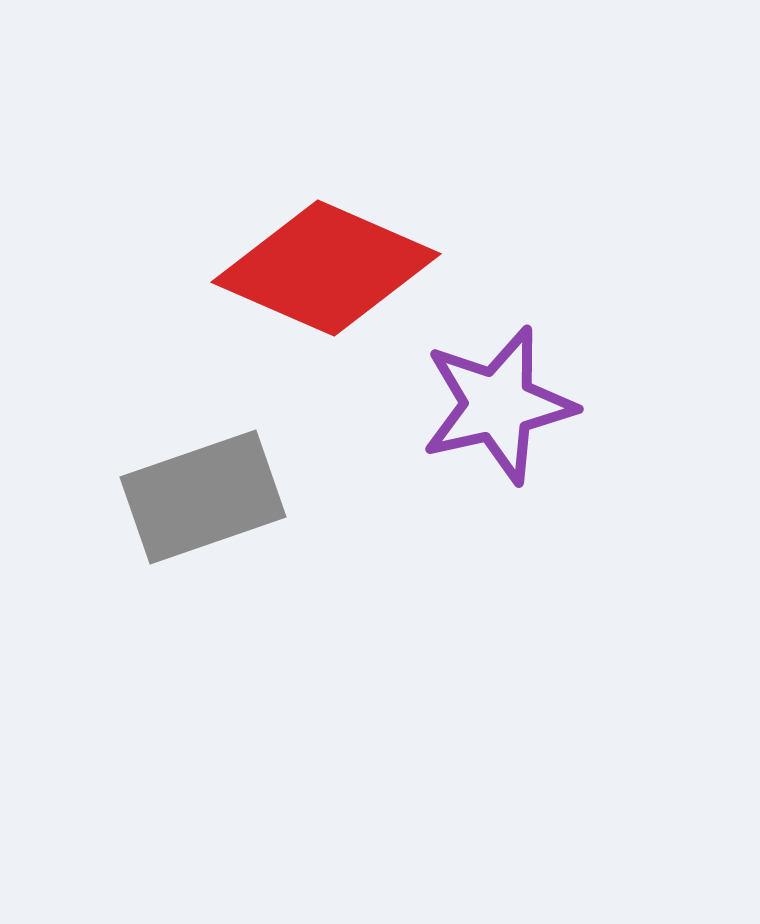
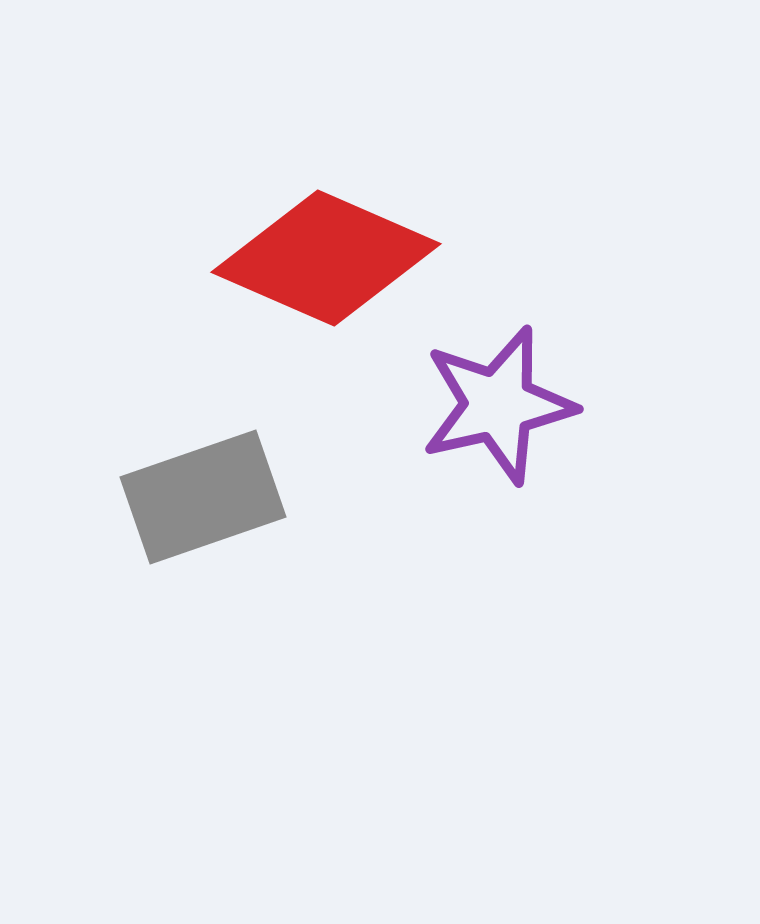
red diamond: moved 10 px up
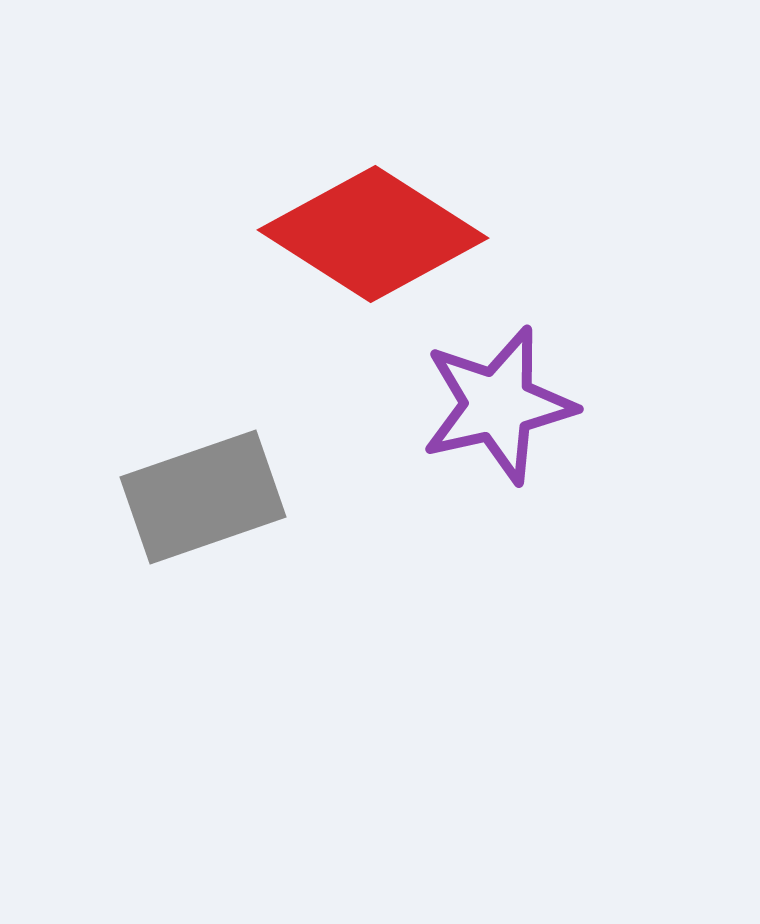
red diamond: moved 47 px right, 24 px up; rotated 9 degrees clockwise
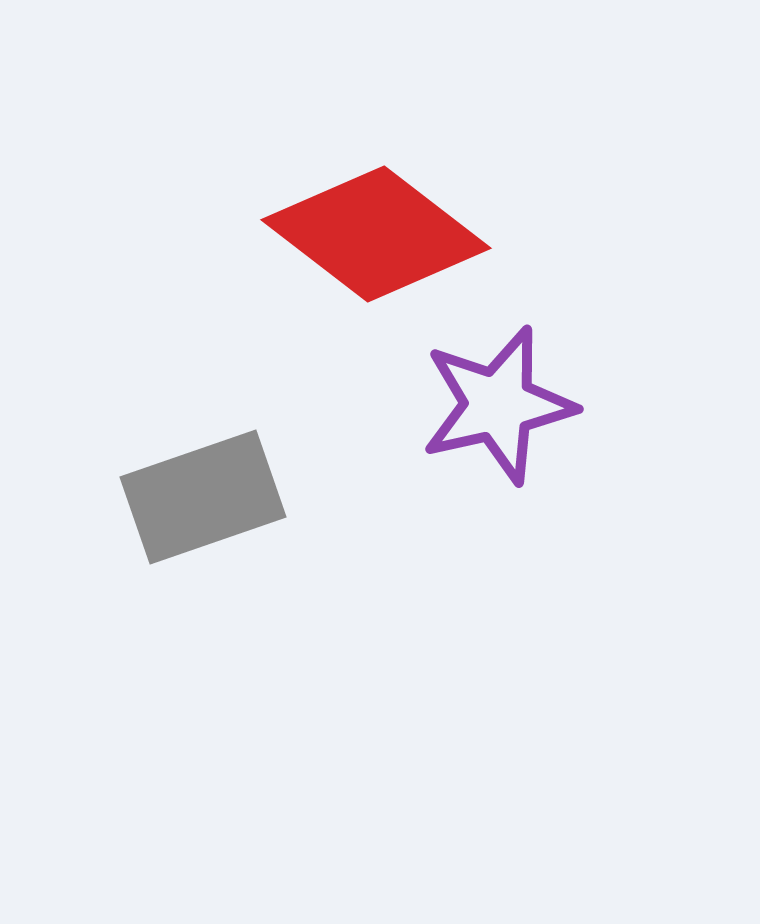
red diamond: moved 3 px right; rotated 5 degrees clockwise
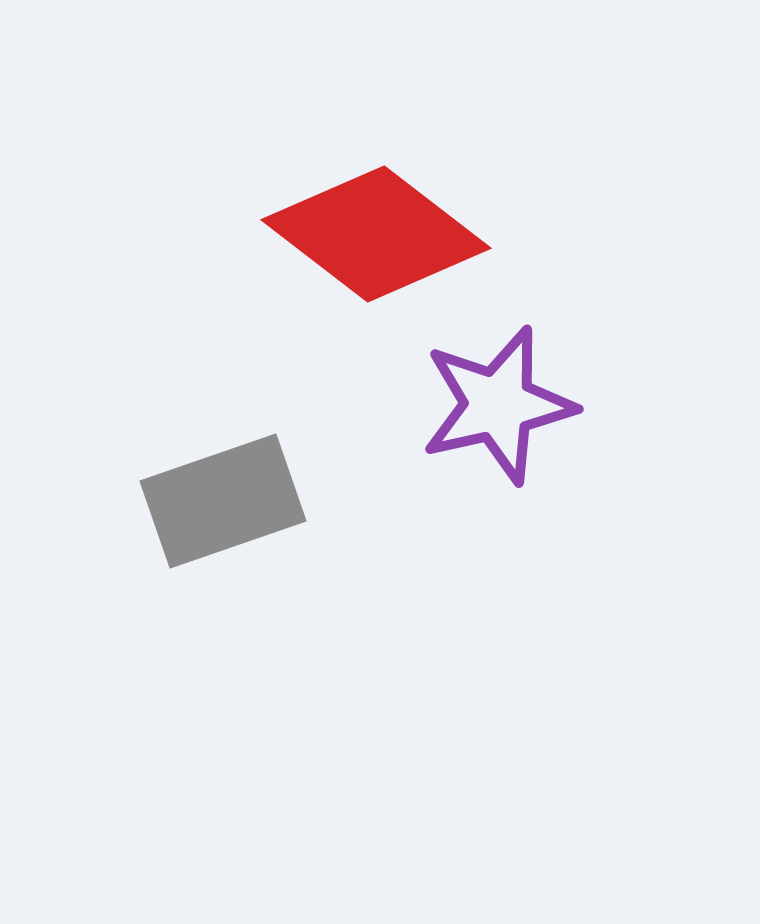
gray rectangle: moved 20 px right, 4 px down
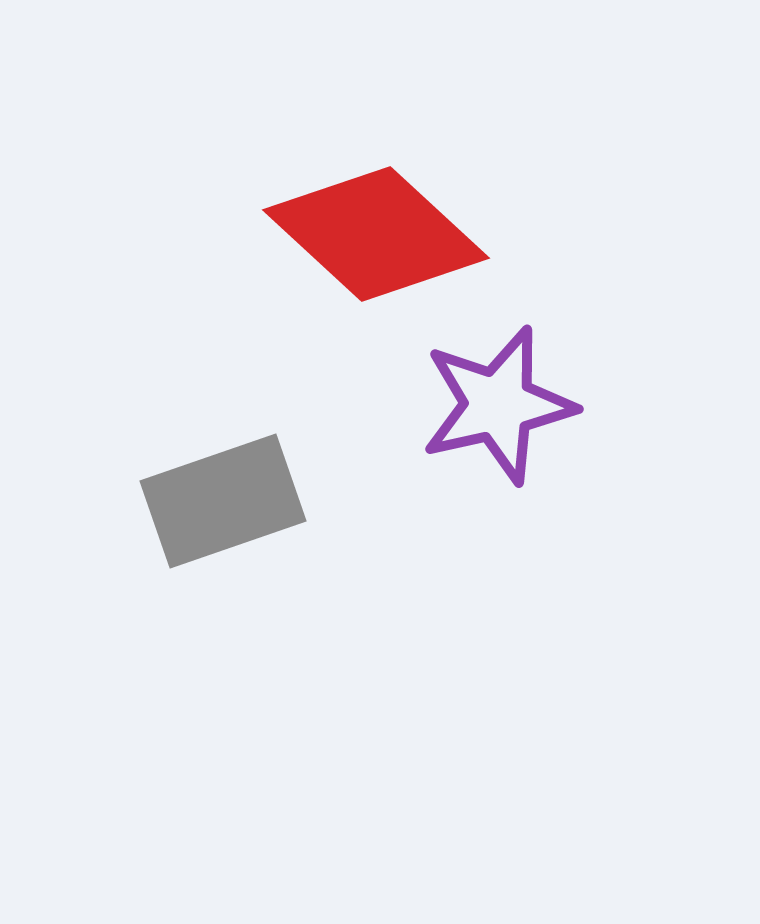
red diamond: rotated 5 degrees clockwise
